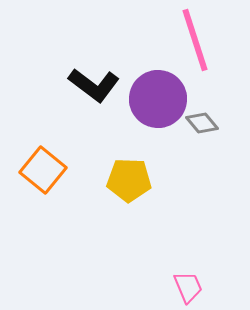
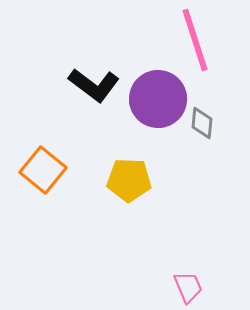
gray diamond: rotated 44 degrees clockwise
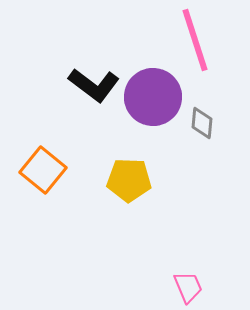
purple circle: moved 5 px left, 2 px up
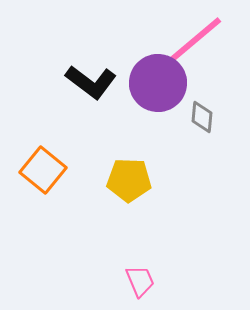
pink line: rotated 68 degrees clockwise
black L-shape: moved 3 px left, 3 px up
purple circle: moved 5 px right, 14 px up
gray diamond: moved 6 px up
pink trapezoid: moved 48 px left, 6 px up
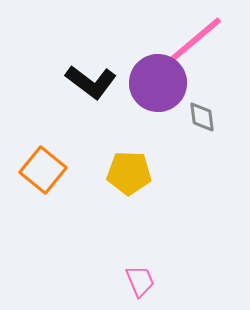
gray diamond: rotated 12 degrees counterclockwise
yellow pentagon: moved 7 px up
